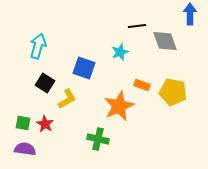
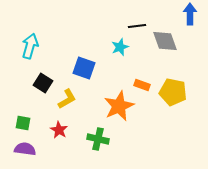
cyan arrow: moved 8 px left
cyan star: moved 5 px up
black square: moved 2 px left
red star: moved 14 px right, 6 px down
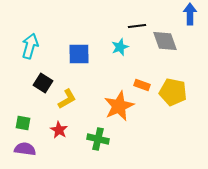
blue square: moved 5 px left, 14 px up; rotated 20 degrees counterclockwise
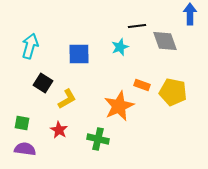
green square: moved 1 px left
